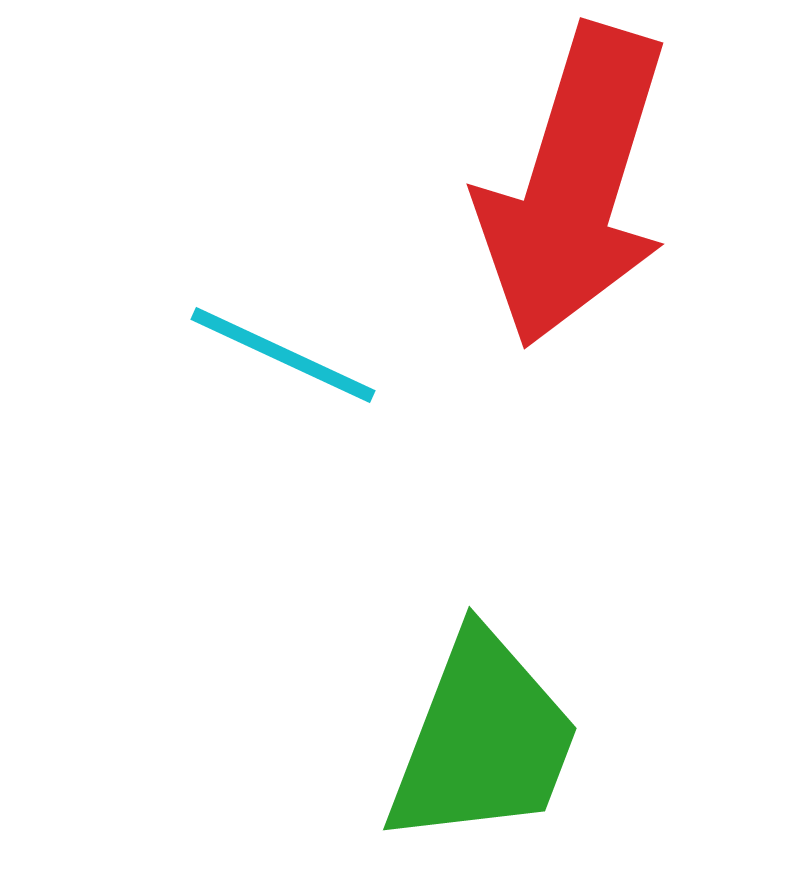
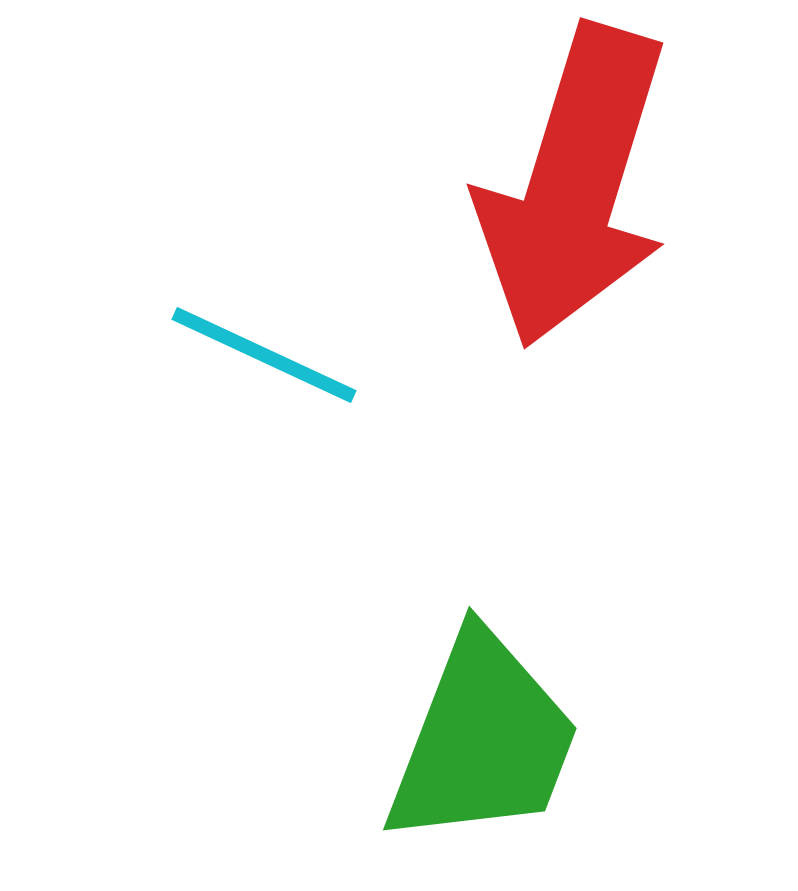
cyan line: moved 19 px left
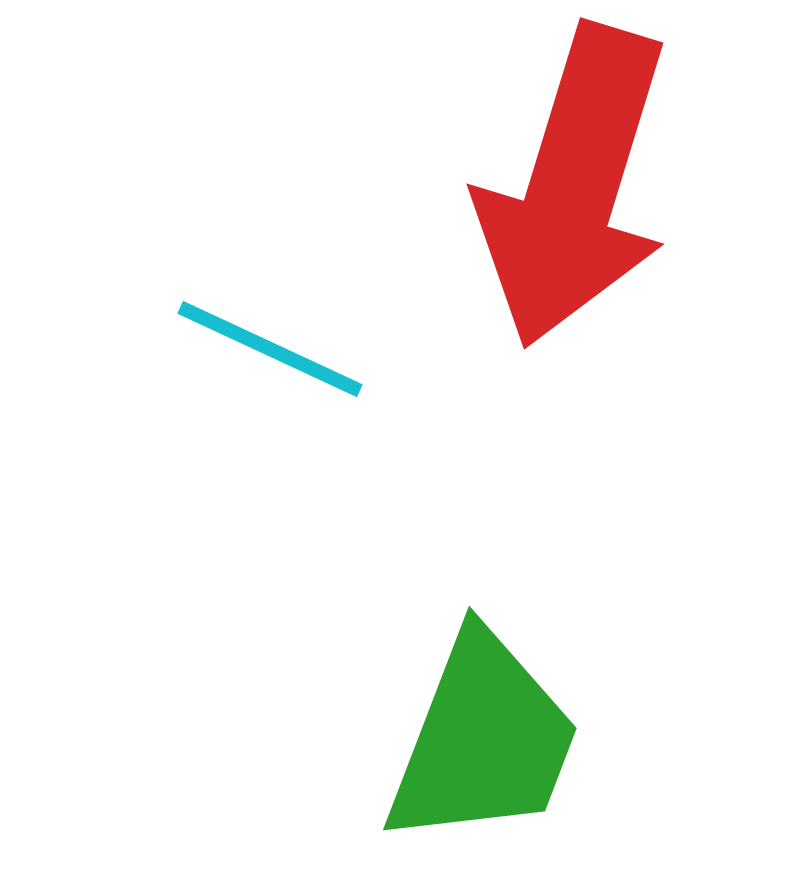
cyan line: moved 6 px right, 6 px up
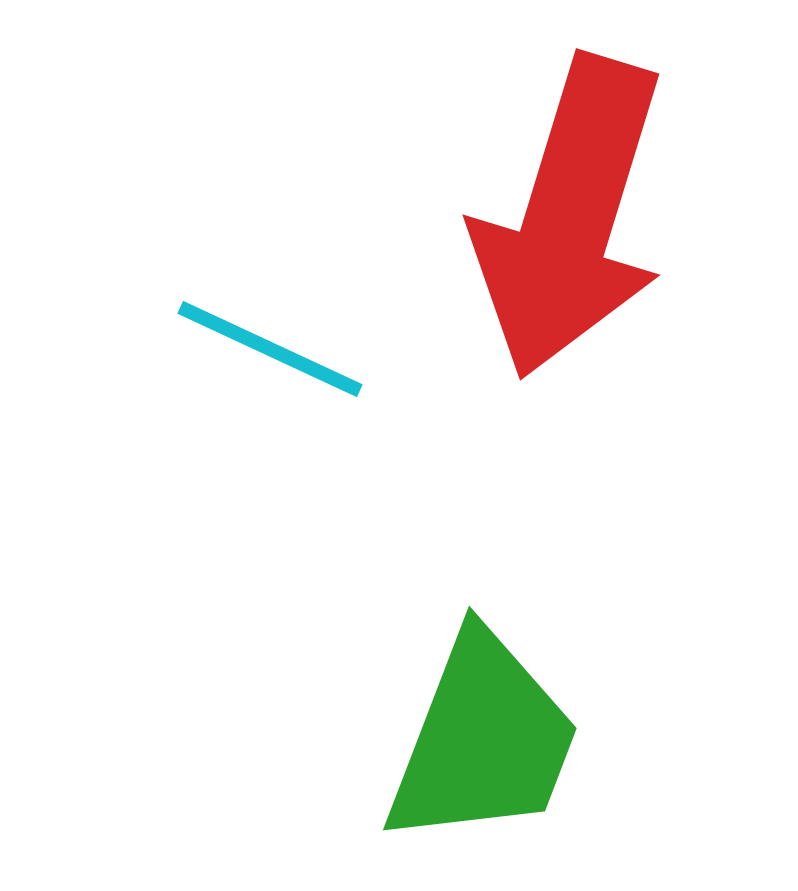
red arrow: moved 4 px left, 31 px down
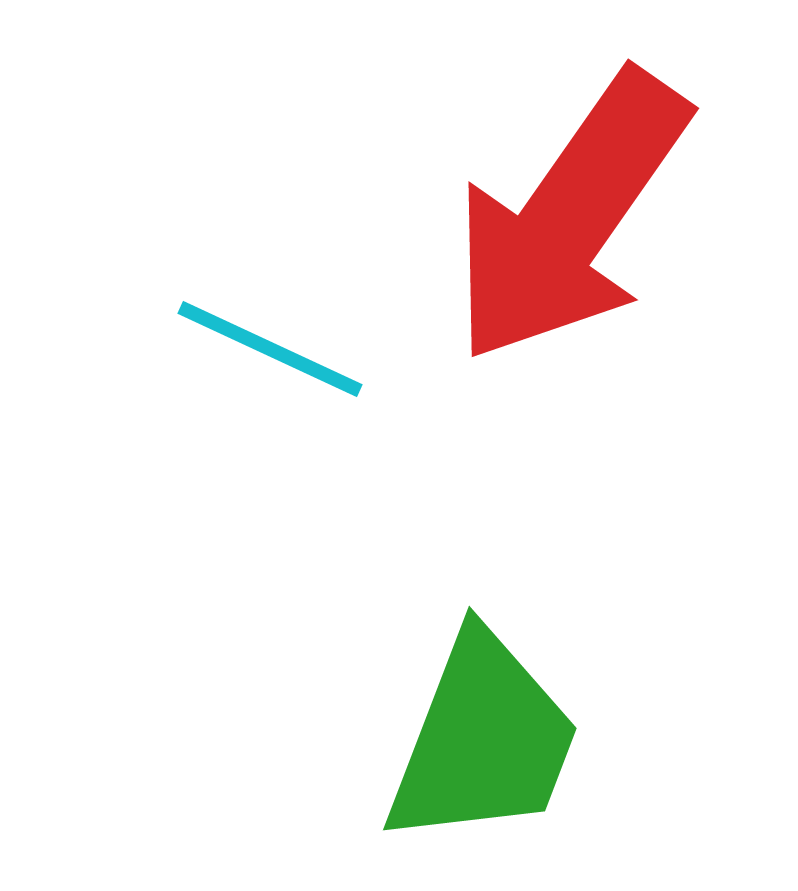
red arrow: rotated 18 degrees clockwise
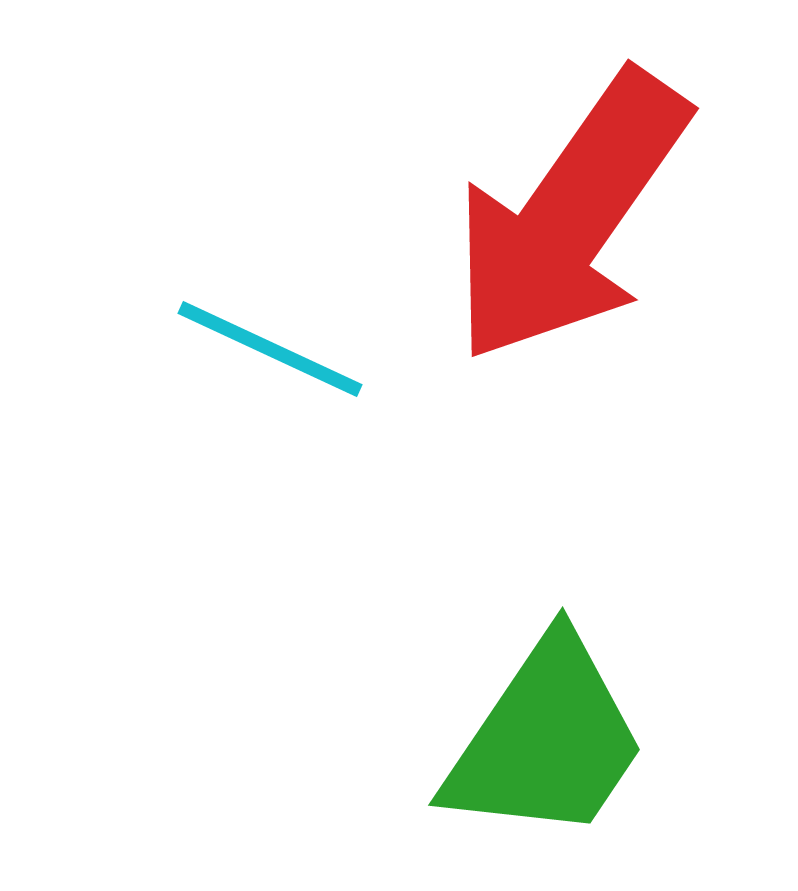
green trapezoid: moved 63 px right; rotated 13 degrees clockwise
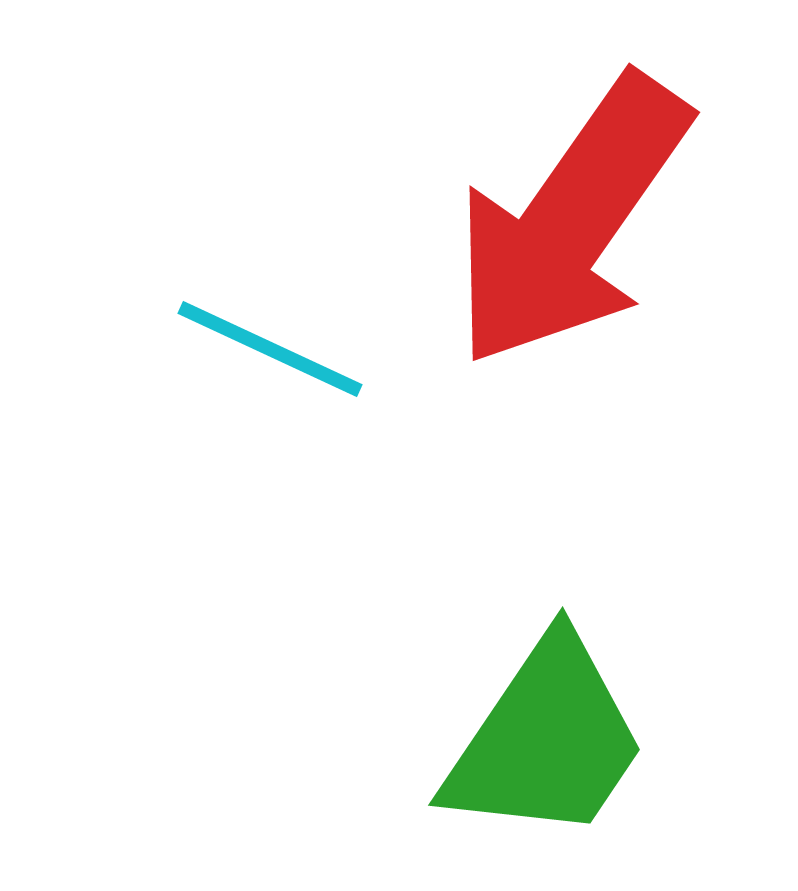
red arrow: moved 1 px right, 4 px down
